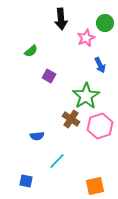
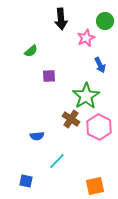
green circle: moved 2 px up
purple square: rotated 32 degrees counterclockwise
pink hexagon: moved 1 px left, 1 px down; rotated 15 degrees counterclockwise
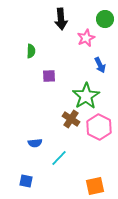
green circle: moved 2 px up
green semicircle: rotated 48 degrees counterclockwise
blue semicircle: moved 2 px left, 7 px down
cyan line: moved 2 px right, 3 px up
